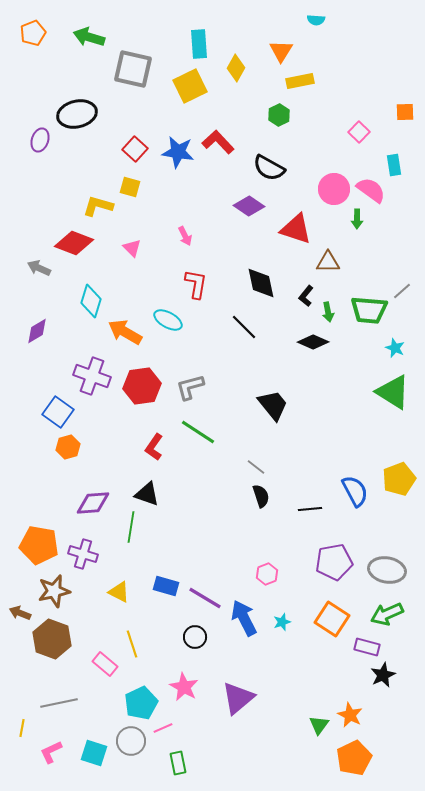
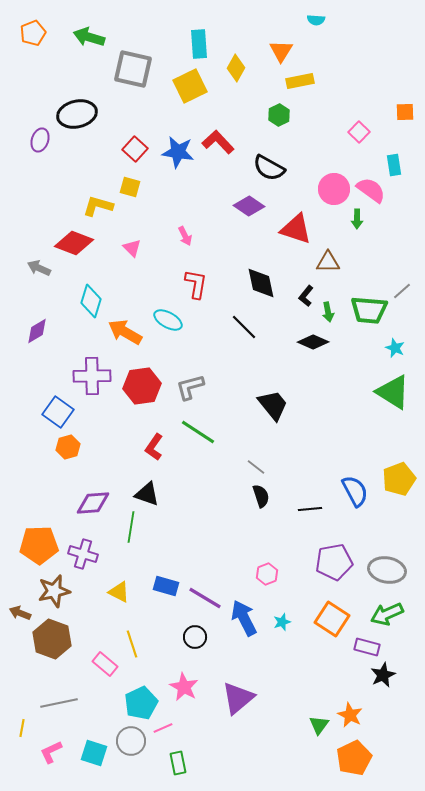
purple cross at (92, 376): rotated 21 degrees counterclockwise
orange pentagon at (39, 545): rotated 12 degrees counterclockwise
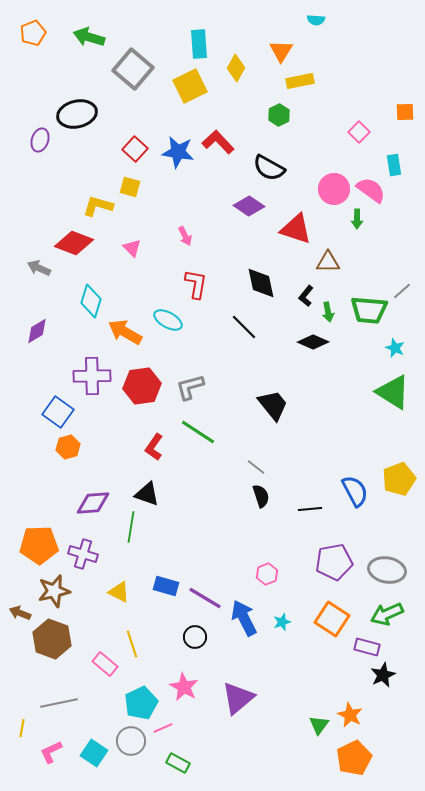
gray square at (133, 69): rotated 27 degrees clockwise
cyan square at (94, 753): rotated 16 degrees clockwise
green rectangle at (178, 763): rotated 50 degrees counterclockwise
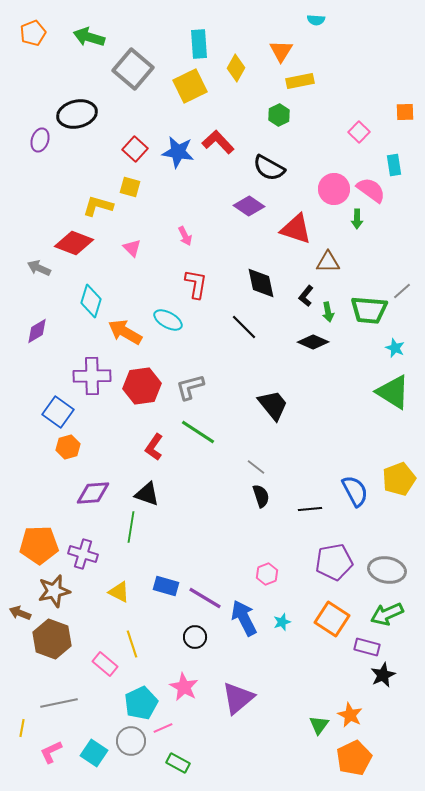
purple diamond at (93, 503): moved 10 px up
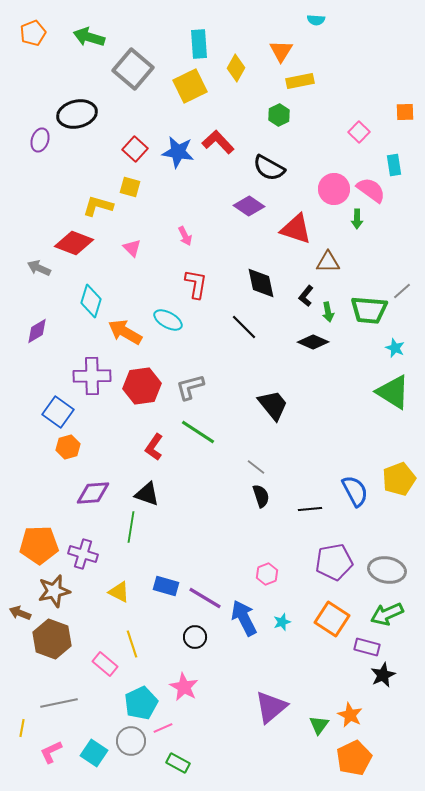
purple triangle at (238, 698): moved 33 px right, 9 px down
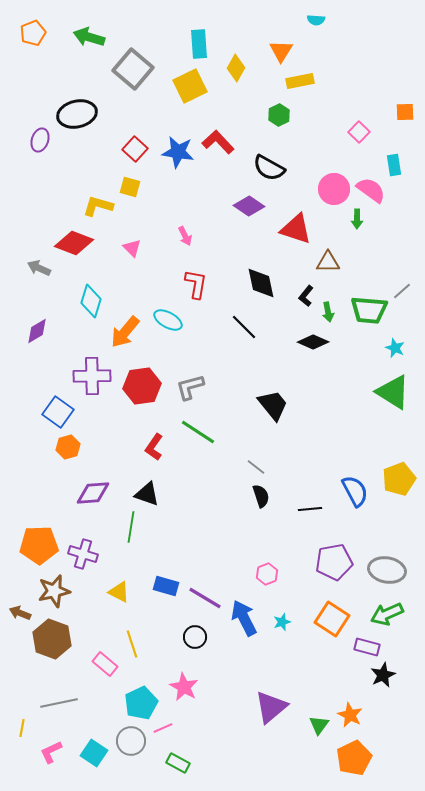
orange arrow at (125, 332): rotated 80 degrees counterclockwise
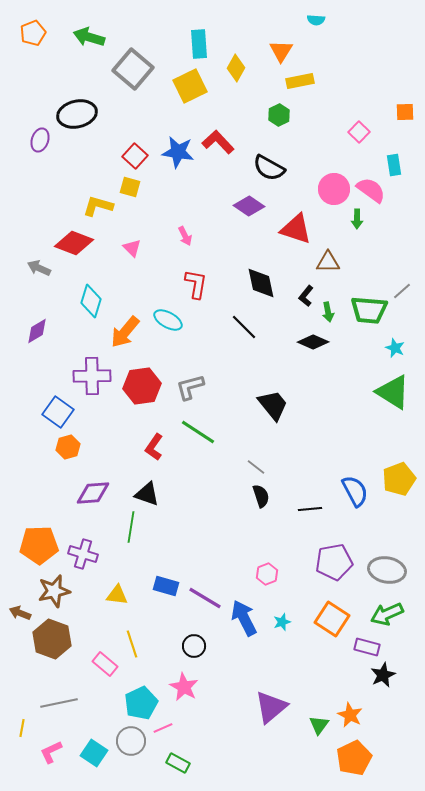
red square at (135, 149): moved 7 px down
yellow triangle at (119, 592): moved 2 px left, 3 px down; rotated 20 degrees counterclockwise
black circle at (195, 637): moved 1 px left, 9 px down
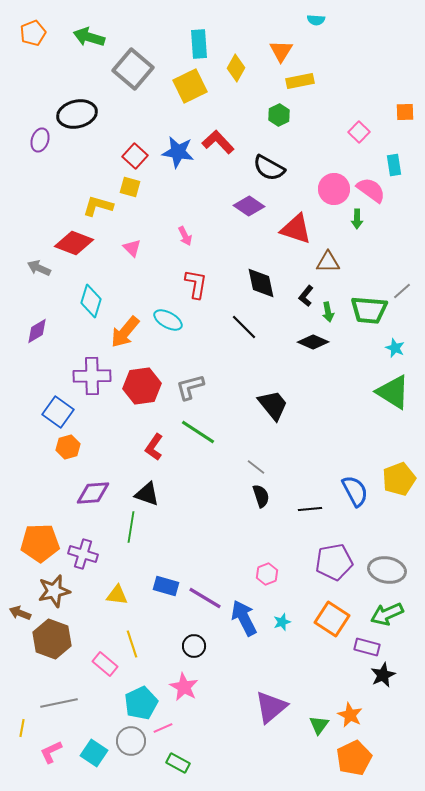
orange pentagon at (39, 545): moved 1 px right, 2 px up
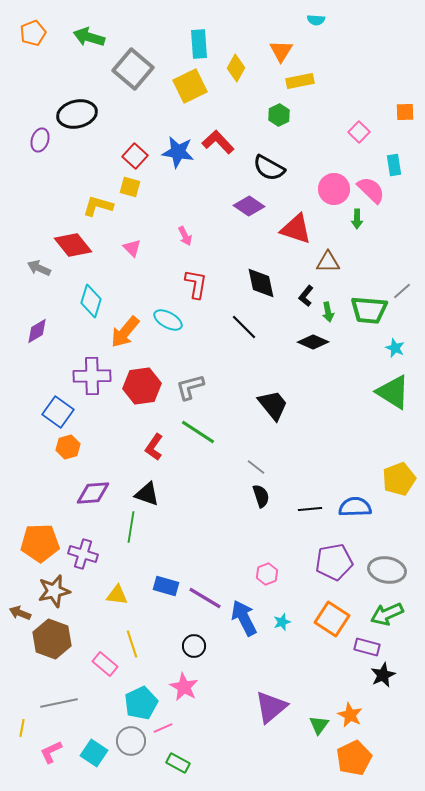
pink semicircle at (371, 190): rotated 8 degrees clockwise
red diamond at (74, 243): moved 1 px left, 2 px down; rotated 30 degrees clockwise
blue semicircle at (355, 491): moved 16 px down; rotated 64 degrees counterclockwise
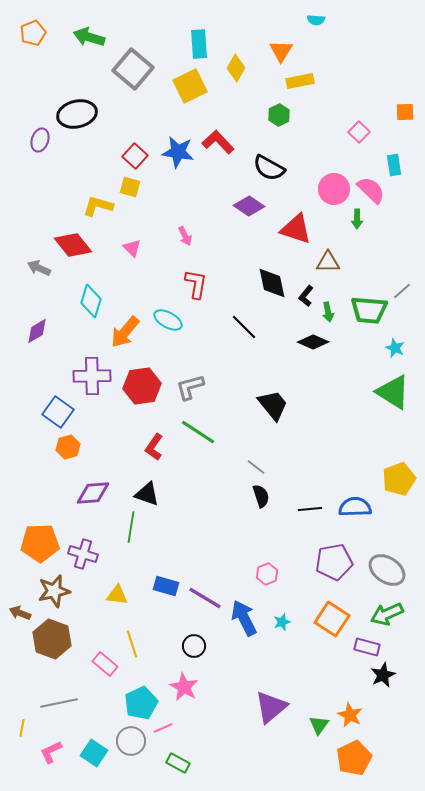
black diamond at (261, 283): moved 11 px right
gray ellipse at (387, 570): rotated 24 degrees clockwise
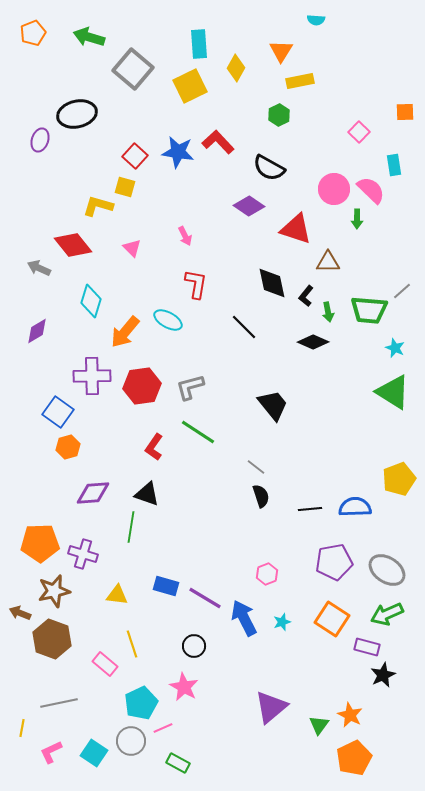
yellow square at (130, 187): moved 5 px left
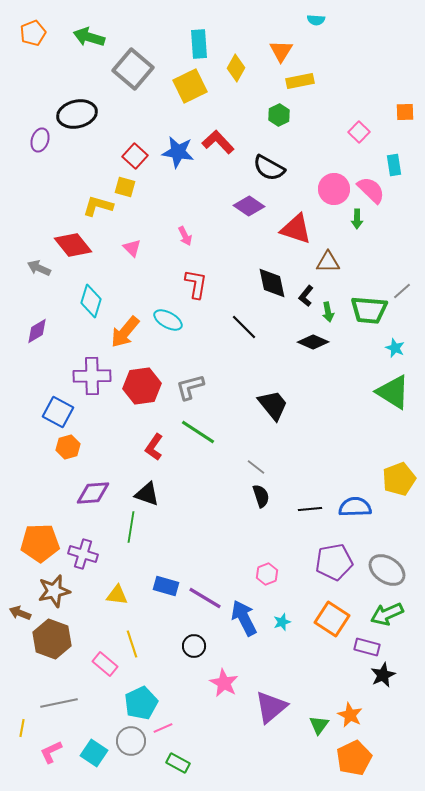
blue square at (58, 412): rotated 8 degrees counterclockwise
pink star at (184, 687): moved 40 px right, 4 px up
